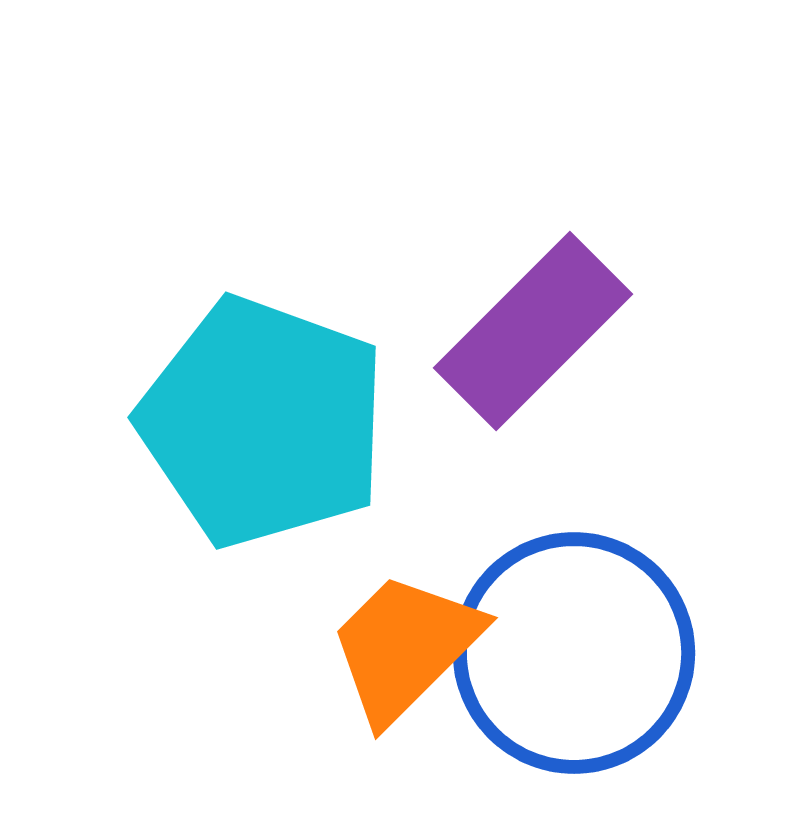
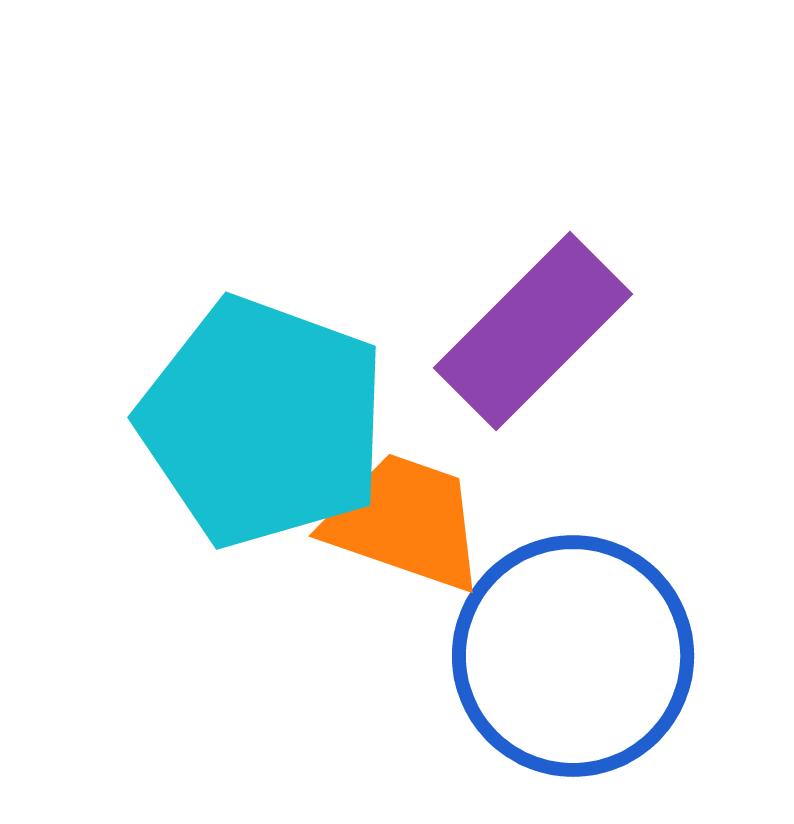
orange trapezoid: moved 125 px up; rotated 64 degrees clockwise
blue circle: moved 1 px left, 3 px down
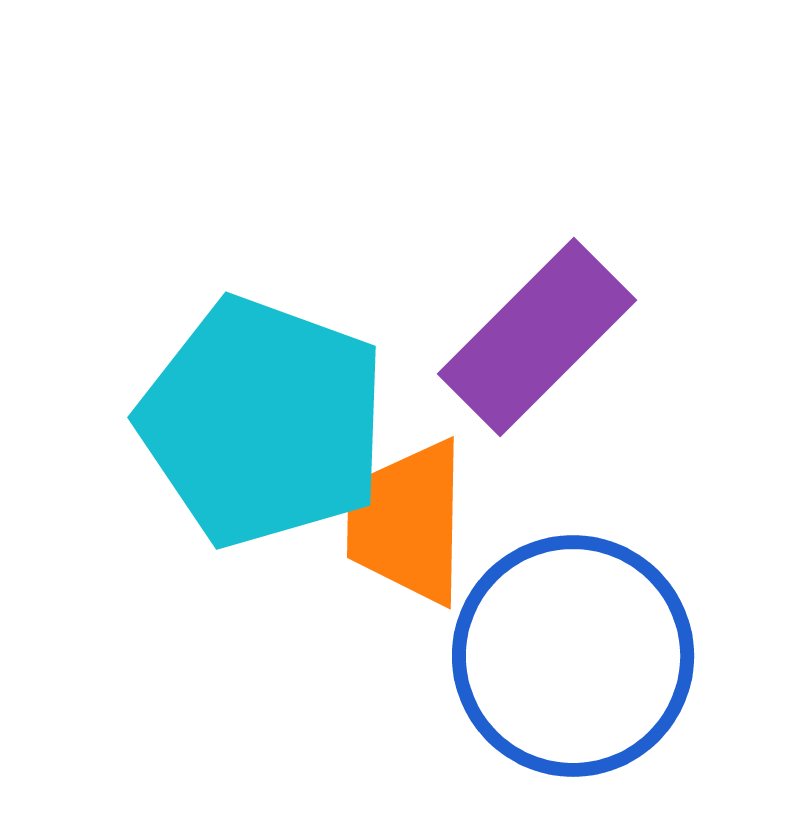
purple rectangle: moved 4 px right, 6 px down
orange trapezoid: moved 2 px right; rotated 108 degrees counterclockwise
